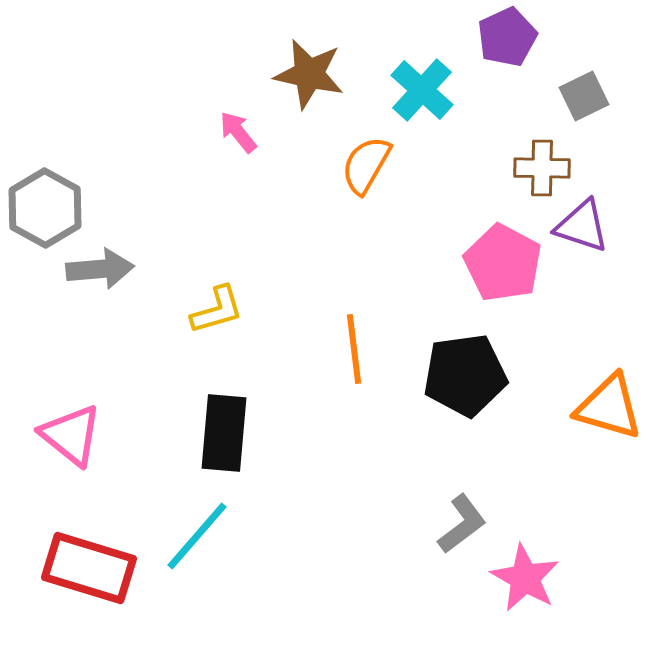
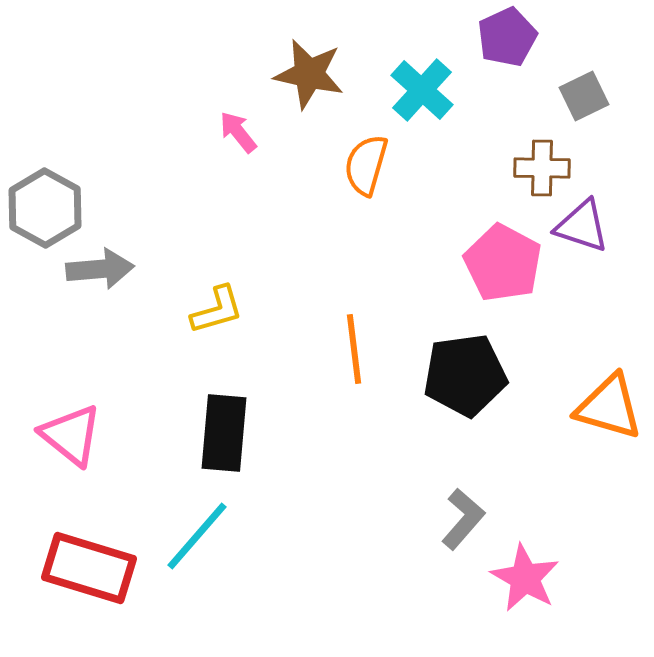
orange semicircle: rotated 14 degrees counterclockwise
gray L-shape: moved 1 px right, 5 px up; rotated 12 degrees counterclockwise
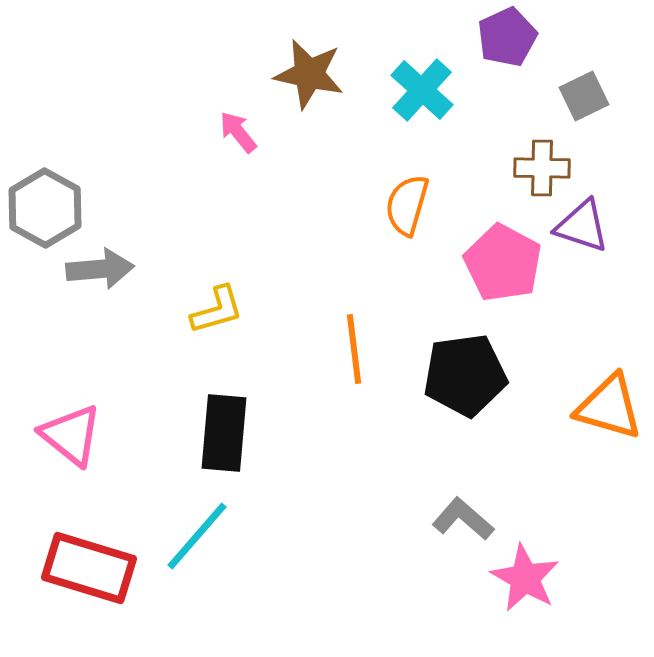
orange semicircle: moved 41 px right, 40 px down
gray L-shape: rotated 90 degrees counterclockwise
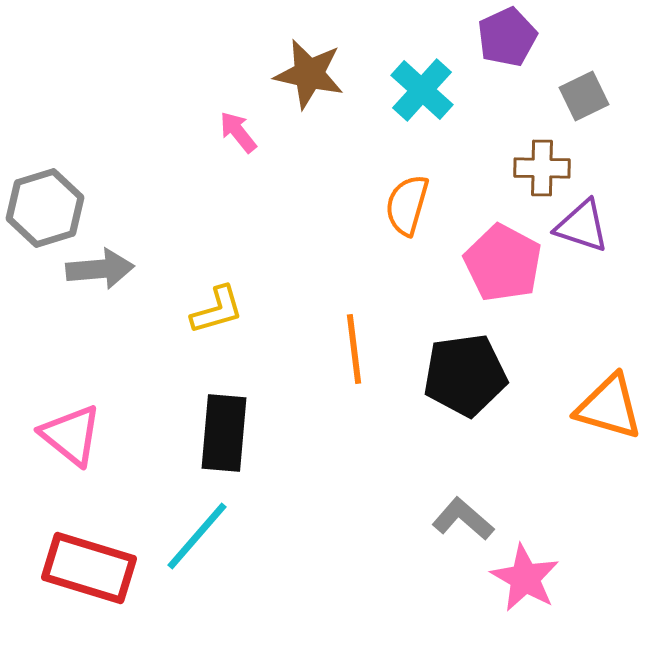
gray hexagon: rotated 14 degrees clockwise
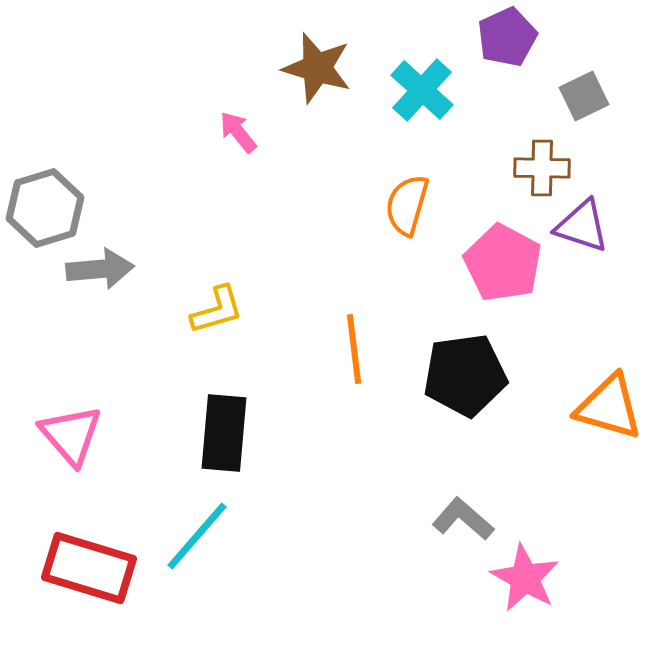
brown star: moved 8 px right, 6 px up; rotated 4 degrees clockwise
pink triangle: rotated 10 degrees clockwise
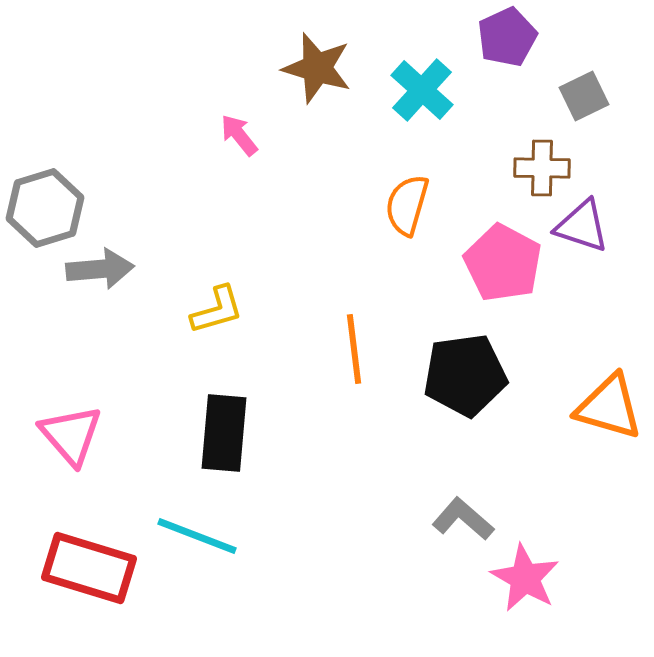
pink arrow: moved 1 px right, 3 px down
cyan line: rotated 70 degrees clockwise
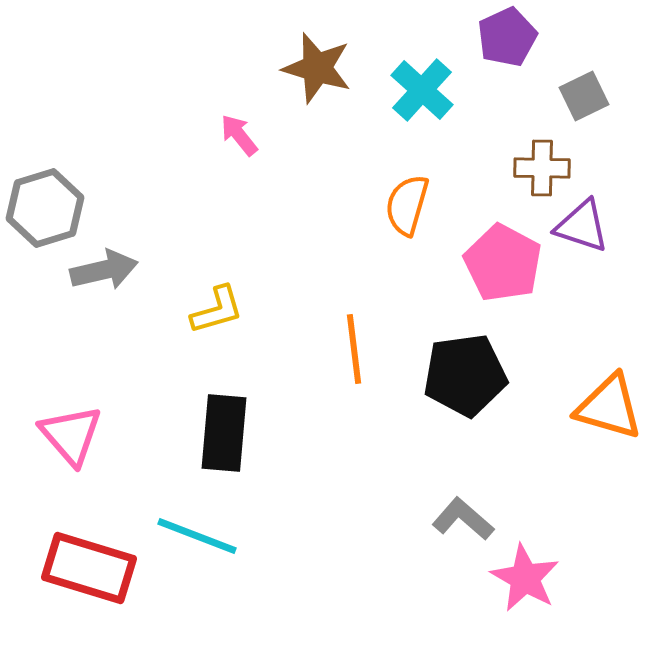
gray arrow: moved 4 px right, 1 px down; rotated 8 degrees counterclockwise
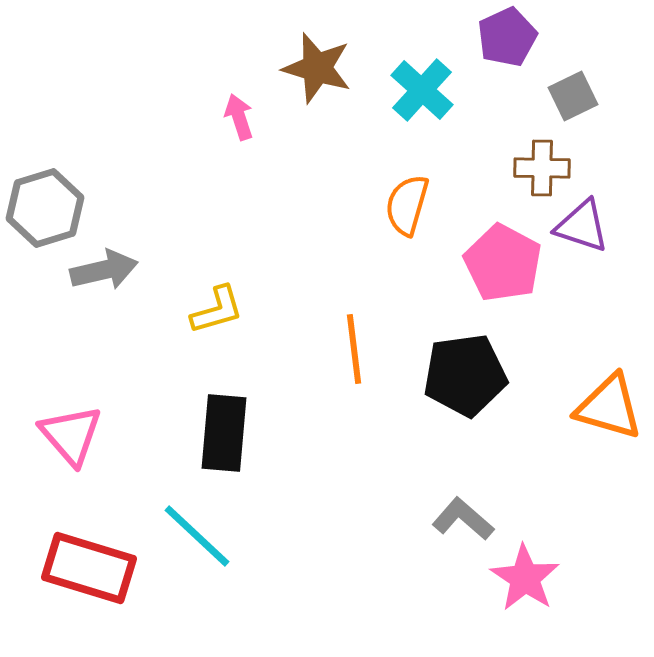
gray square: moved 11 px left
pink arrow: moved 18 px up; rotated 21 degrees clockwise
cyan line: rotated 22 degrees clockwise
pink star: rotated 4 degrees clockwise
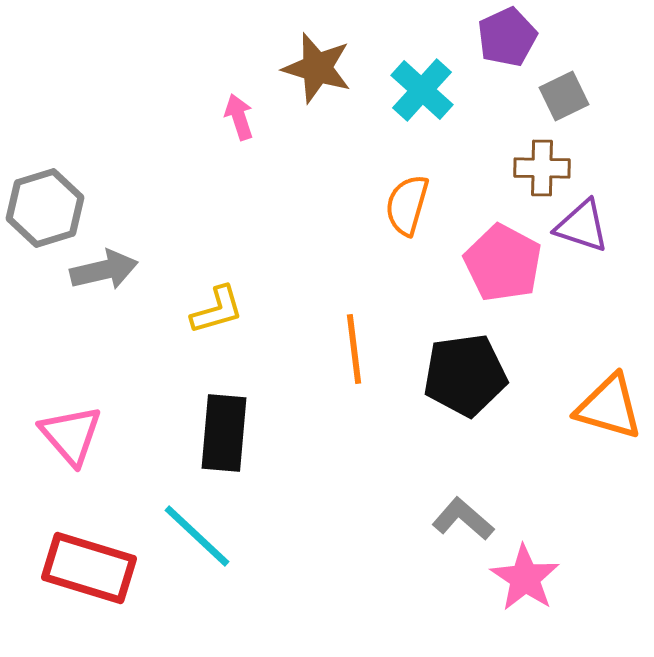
gray square: moved 9 px left
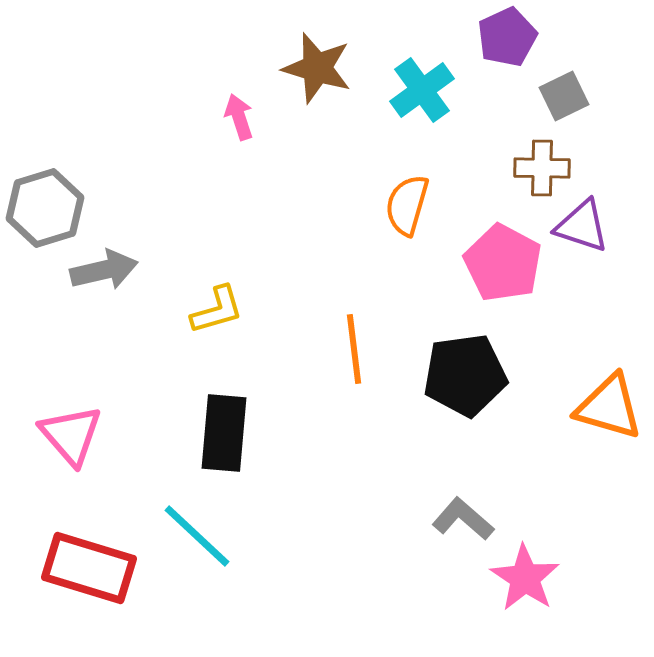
cyan cross: rotated 12 degrees clockwise
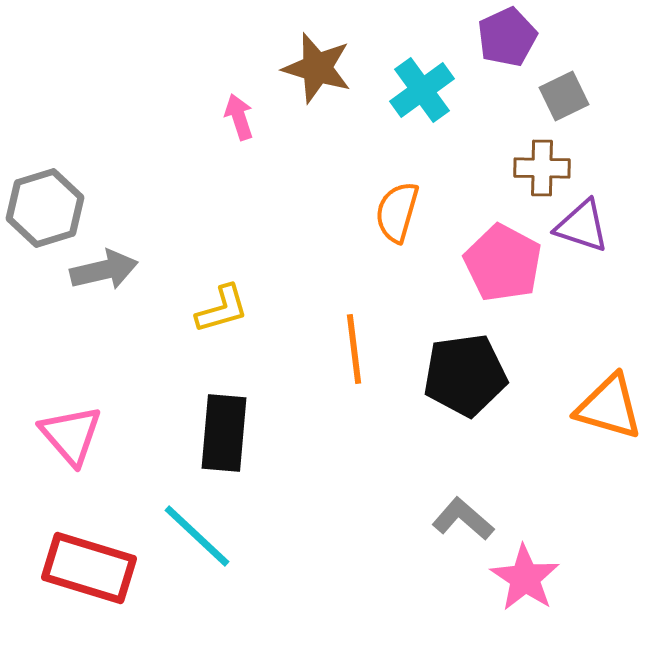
orange semicircle: moved 10 px left, 7 px down
yellow L-shape: moved 5 px right, 1 px up
